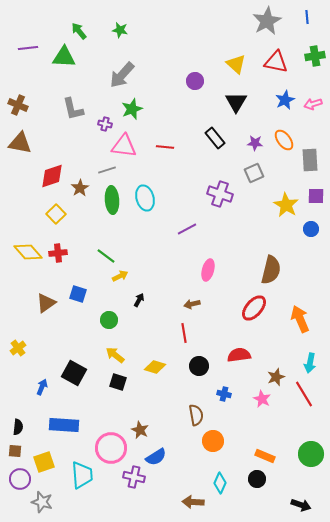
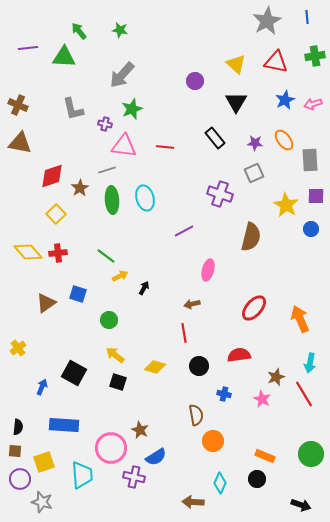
purple line at (187, 229): moved 3 px left, 2 px down
brown semicircle at (271, 270): moved 20 px left, 33 px up
black arrow at (139, 300): moved 5 px right, 12 px up
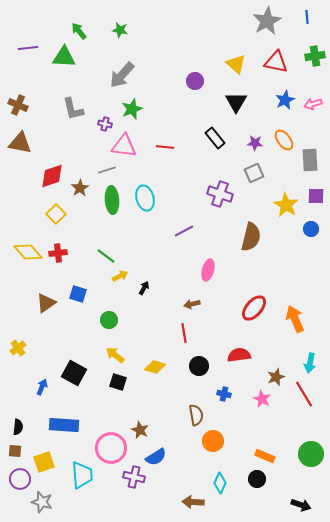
orange arrow at (300, 319): moved 5 px left
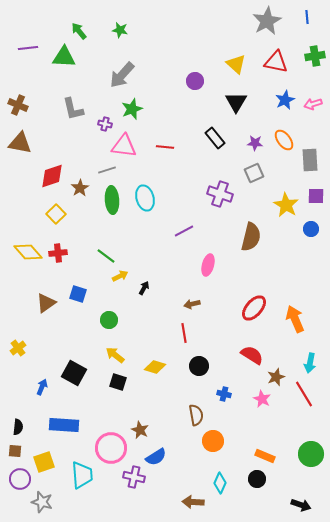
pink ellipse at (208, 270): moved 5 px up
red semicircle at (239, 355): moved 13 px right; rotated 40 degrees clockwise
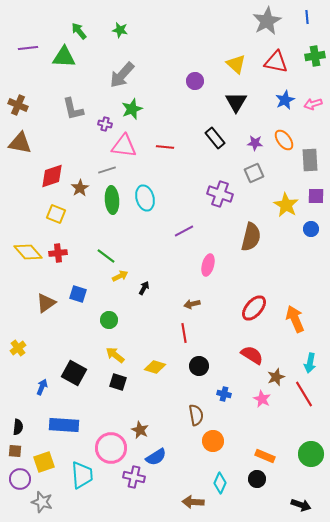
yellow square at (56, 214): rotated 24 degrees counterclockwise
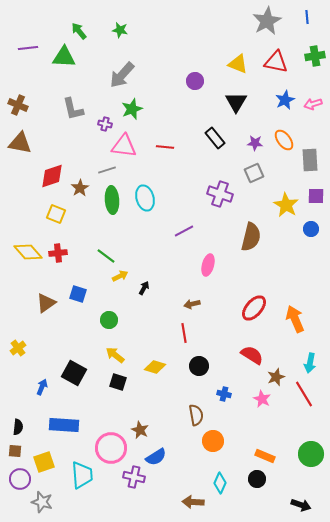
yellow triangle at (236, 64): moved 2 px right; rotated 20 degrees counterclockwise
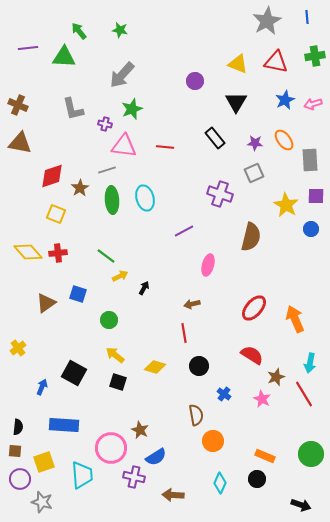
blue cross at (224, 394): rotated 24 degrees clockwise
brown arrow at (193, 502): moved 20 px left, 7 px up
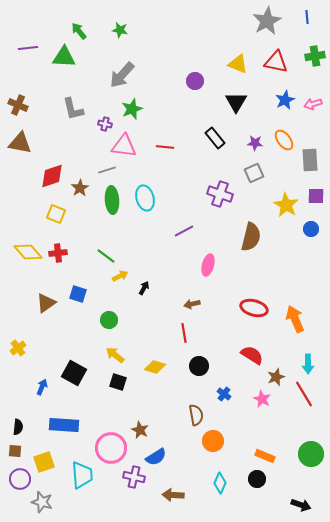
red ellipse at (254, 308): rotated 64 degrees clockwise
cyan arrow at (310, 363): moved 2 px left, 1 px down; rotated 12 degrees counterclockwise
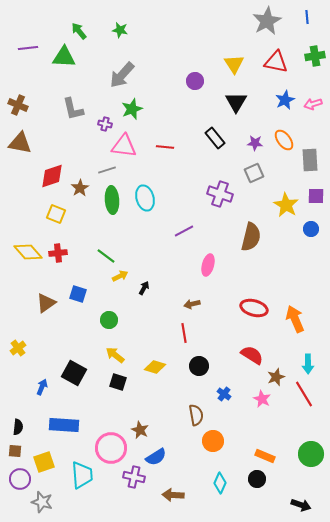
yellow triangle at (238, 64): moved 4 px left; rotated 35 degrees clockwise
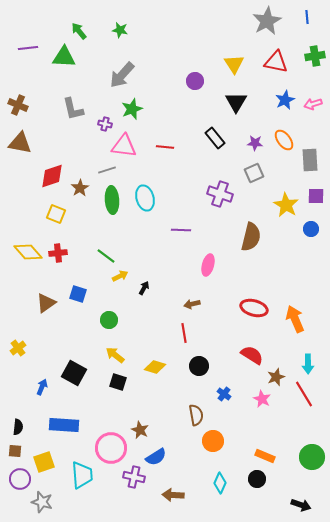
purple line at (184, 231): moved 3 px left, 1 px up; rotated 30 degrees clockwise
green circle at (311, 454): moved 1 px right, 3 px down
